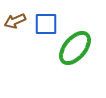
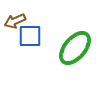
blue square: moved 16 px left, 12 px down
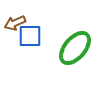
brown arrow: moved 2 px down
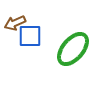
green ellipse: moved 2 px left, 1 px down
